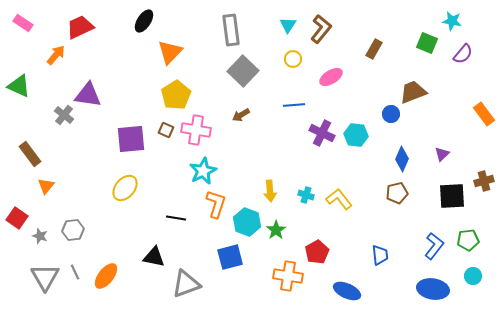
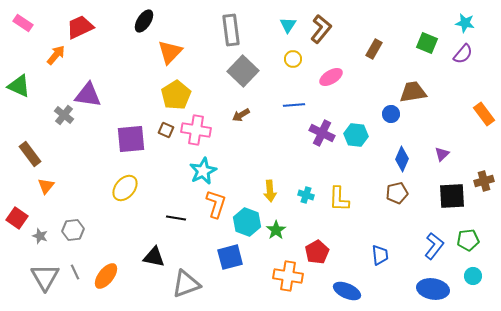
cyan star at (452, 21): moved 13 px right, 2 px down
brown trapezoid at (413, 92): rotated 12 degrees clockwise
yellow L-shape at (339, 199): rotated 140 degrees counterclockwise
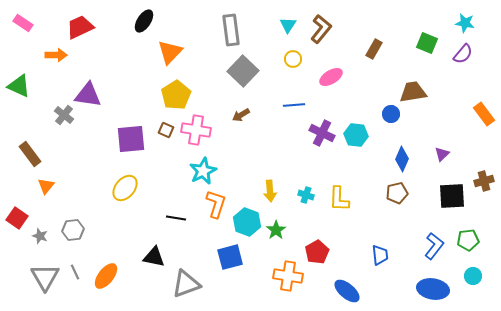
orange arrow at (56, 55): rotated 50 degrees clockwise
blue ellipse at (347, 291): rotated 16 degrees clockwise
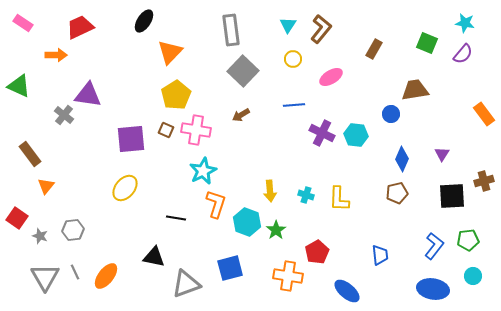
brown trapezoid at (413, 92): moved 2 px right, 2 px up
purple triangle at (442, 154): rotated 14 degrees counterclockwise
blue square at (230, 257): moved 11 px down
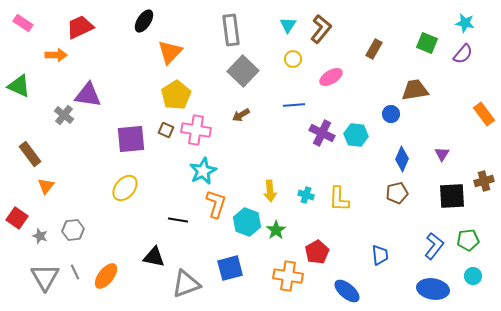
black line at (176, 218): moved 2 px right, 2 px down
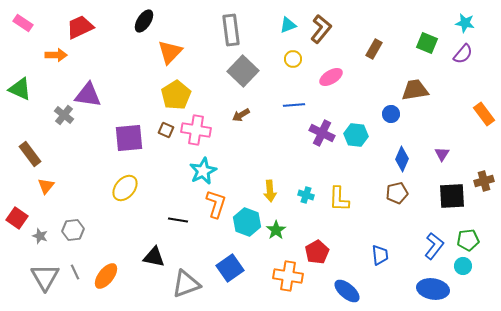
cyan triangle at (288, 25): rotated 36 degrees clockwise
green triangle at (19, 86): moved 1 px right, 3 px down
purple square at (131, 139): moved 2 px left, 1 px up
blue square at (230, 268): rotated 20 degrees counterclockwise
cyan circle at (473, 276): moved 10 px left, 10 px up
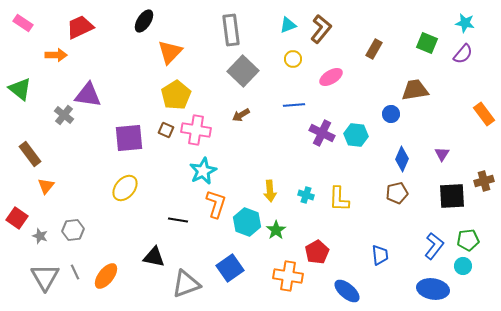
green triangle at (20, 89): rotated 15 degrees clockwise
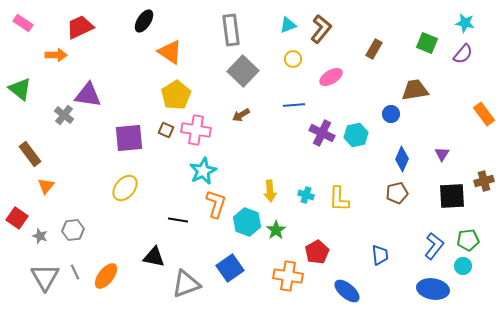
orange triangle at (170, 52): rotated 40 degrees counterclockwise
cyan hexagon at (356, 135): rotated 20 degrees counterclockwise
